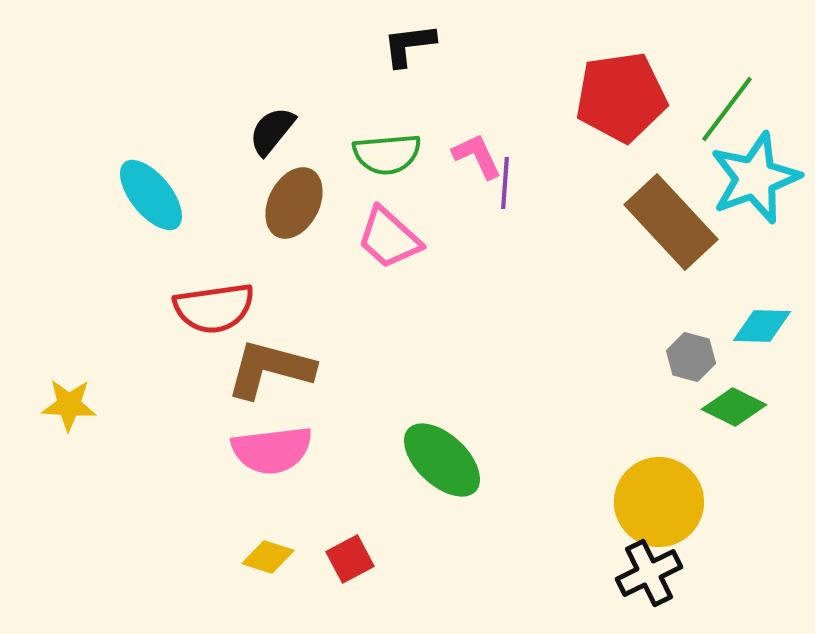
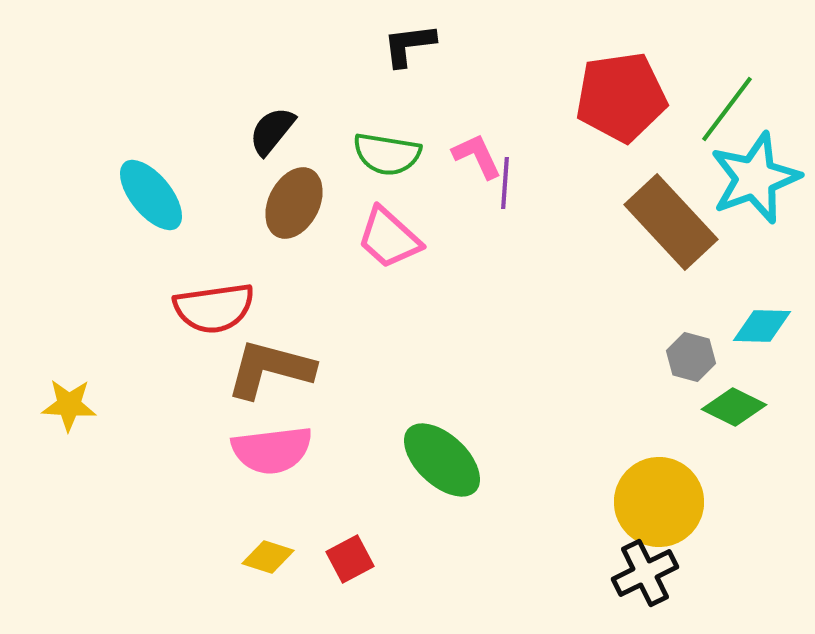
green semicircle: rotated 14 degrees clockwise
black cross: moved 4 px left
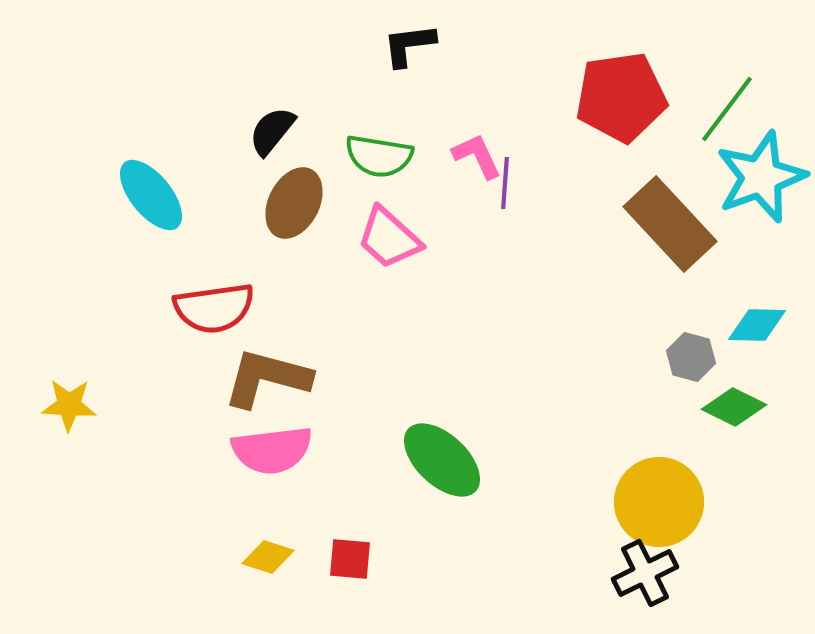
green semicircle: moved 8 px left, 2 px down
cyan star: moved 6 px right, 1 px up
brown rectangle: moved 1 px left, 2 px down
cyan diamond: moved 5 px left, 1 px up
brown L-shape: moved 3 px left, 9 px down
red square: rotated 33 degrees clockwise
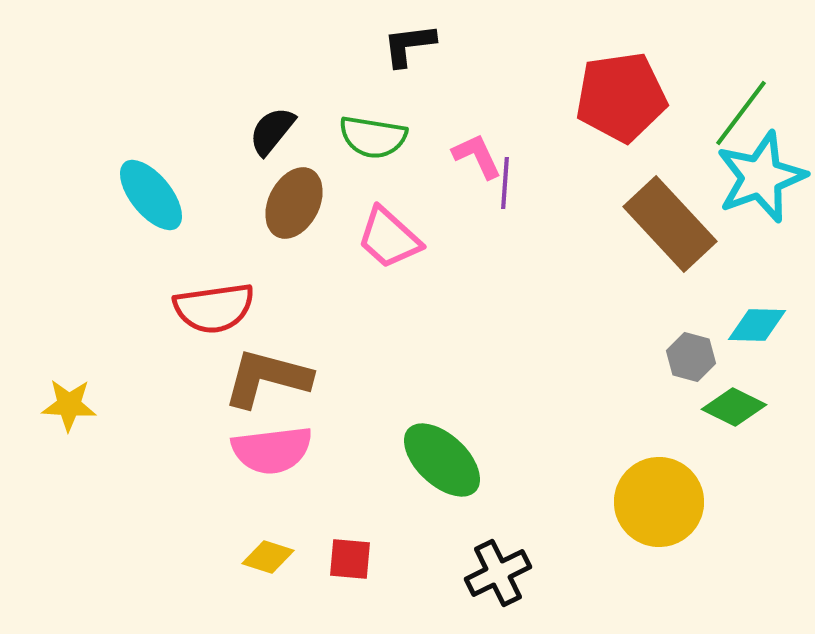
green line: moved 14 px right, 4 px down
green semicircle: moved 6 px left, 19 px up
black cross: moved 147 px left
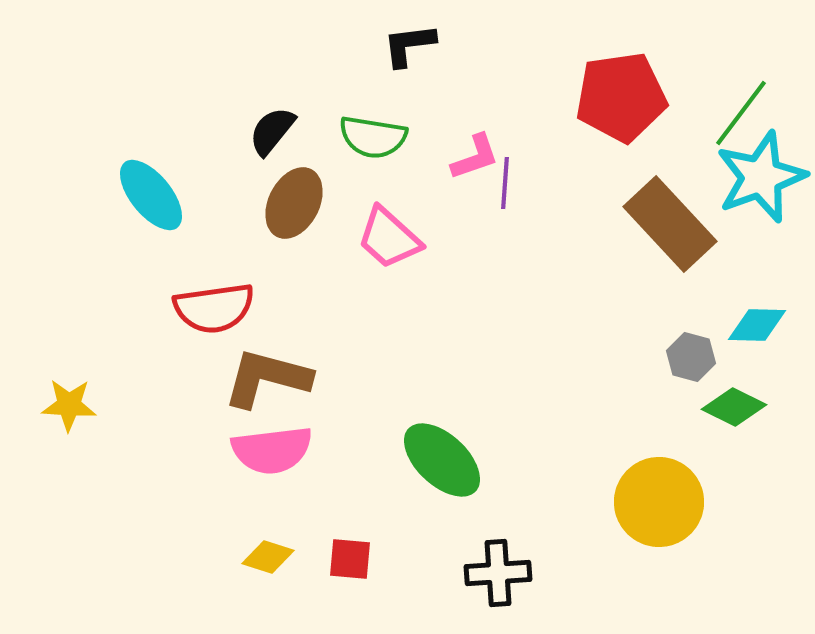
pink L-shape: moved 2 px left, 1 px down; rotated 96 degrees clockwise
black cross: rotated 22 degrees clockwise
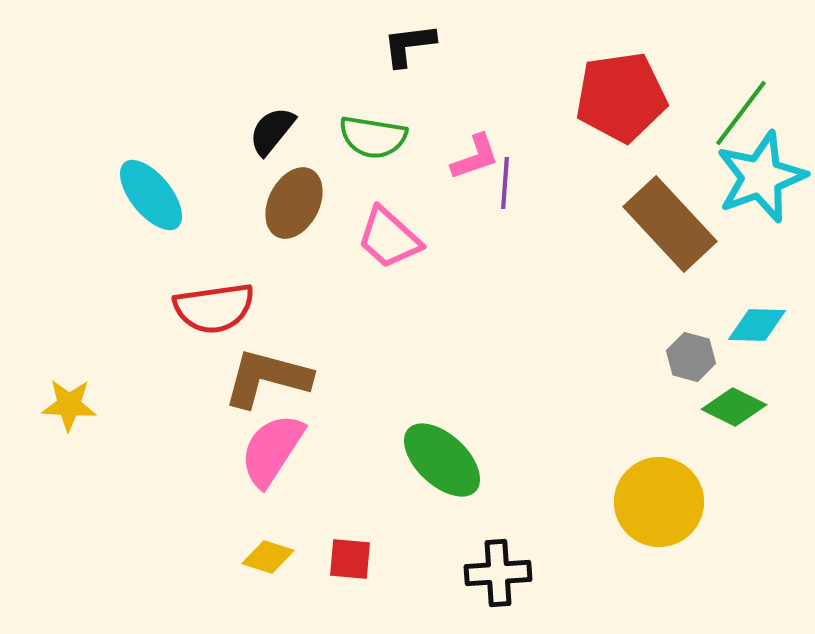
pink semicircle: rotated 130 degrees clockwise
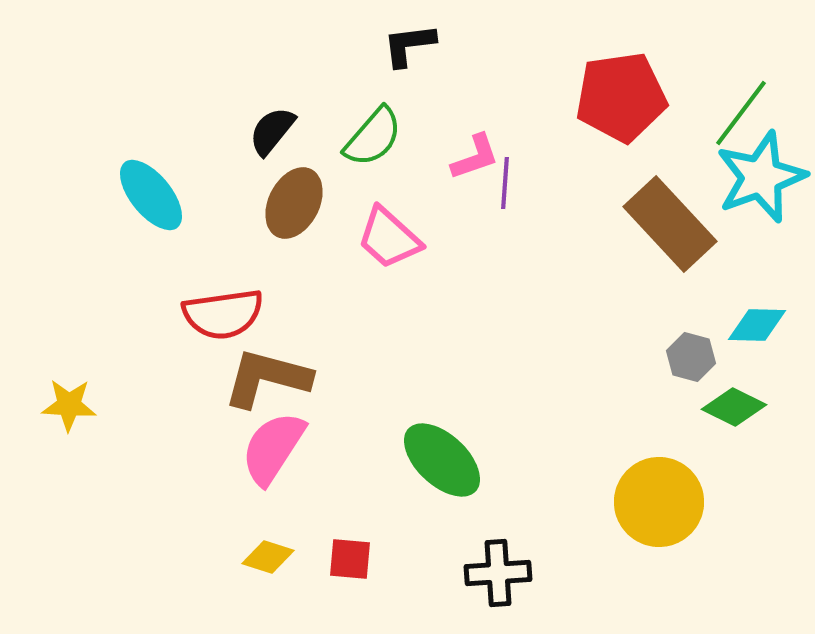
green semicircle: rotated 58 degrees counterclockwise
red semicircle: moved 9 px right, 6 px down
pink semicircle: moved 1 px right, 2 px up
